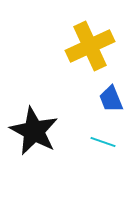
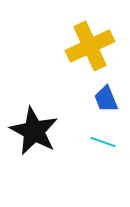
blue trapezoid: moved 5 px left
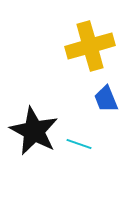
yellow cross: rotated 9 degrees clockwise
cyan line: moved 24 px left, 2 px down
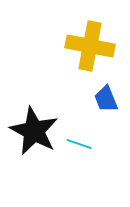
yellow cross: rotated 27 degrees clockwise
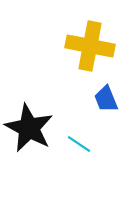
black star: moved 5 px left, 3 px up
cyan line: rotated 15 degrees clockwise
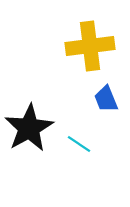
yellow cross: rotated 18 degrees counterclockwise
black star: rotated 15 degrees clockwise
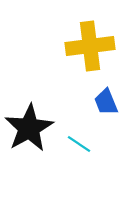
blue trapezoid: moved 3 px down
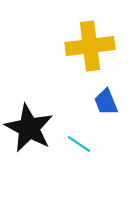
black star: rotated 15 degrees counterclockwise
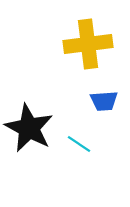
yellow cross: moved 2 px left, 2 px up
blue trapezoid: moved 2 px left, 1 px up; rotated 72 degrees counterclockwise
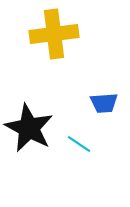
yellow cross: moved 34 px left, 10 px up
blue trapezoid: moved 2 px down
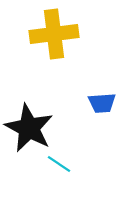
blue trapezoid: moved 2 px left
cyan line: moved 20 px left, 20 px down
